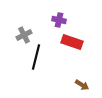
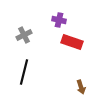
black line: moved 12 px left, 15 px down
brown arrow: moved 1 px left, 2 px down; rotated 40 degrees clockwise
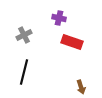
purple cross: moved 2 px up
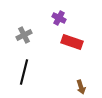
purple cross: rotated 16 degrees clockwise
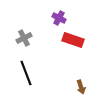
gray cross: moved 3 px down
red rectangle: moved 1 px right, 2 px up
black line: moved 2 px right, 1 px down; rotated 35 degrees counterclockwise
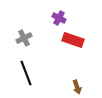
brown arrow: moved 4 px left
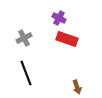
red rectangle: moved 6 px left, 1 px up
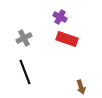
purple cross: moved 1 px right, 1 px up
black line: moved 1 px left, 1 px up
brown arrow: moved 4 px right
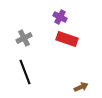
brown arrow: rotated 96 degrees counterclockwise
